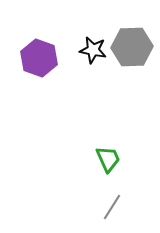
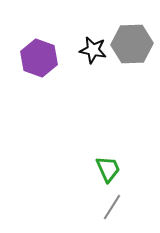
gray hexagon: moved 3 px up
green trapezoid: moved 10 px down
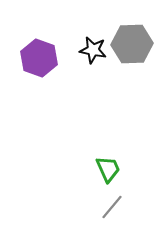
gray line: rotated 8 degrees clockwise
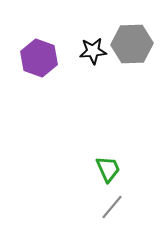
black star: moved 1 px down; rotated 16 degrees counterclockwise
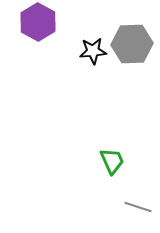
purple hexagon: moved 1 px left, 36 px up; rotated 9 degrees clockwise
green trapezoid: moved 4 px right, 8 px up
gray line: moved 26 px right; rotated 68 degrees clockwise
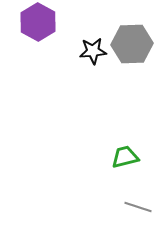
green trapezoid: moved 13 px right, 4 px up; rotated 80 degrees counterclockwise
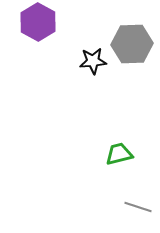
black star: moved 10 px down
green trapezoid: moved 6 px left, 3 px up
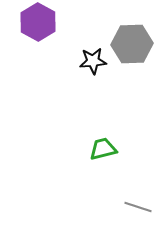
green trapezoid: moved 16 px left, 5 px up
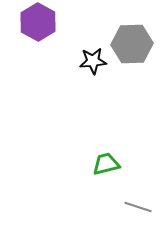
green trapezoid: moved 3 px right, 15 px down
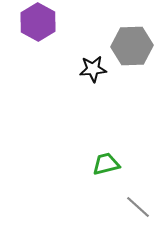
gray hexagon: moved 2 px down
black star: moved 8 px down
gray line: rotated 24 degrees clockwise
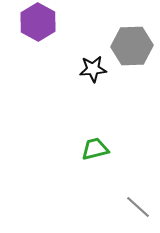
green trapezoid: moved 11 px left, 15 px up
